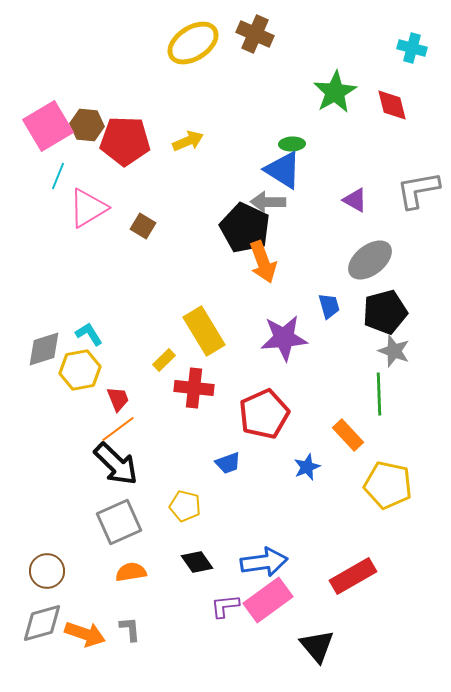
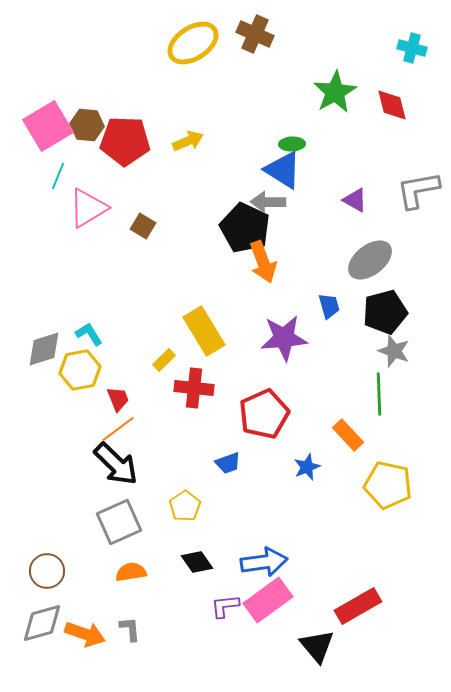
yellow pentagon at (185, 506): rotated 24 degrees clockwise
red rectangle at (353, 576): moved 5 px right, 30 px down
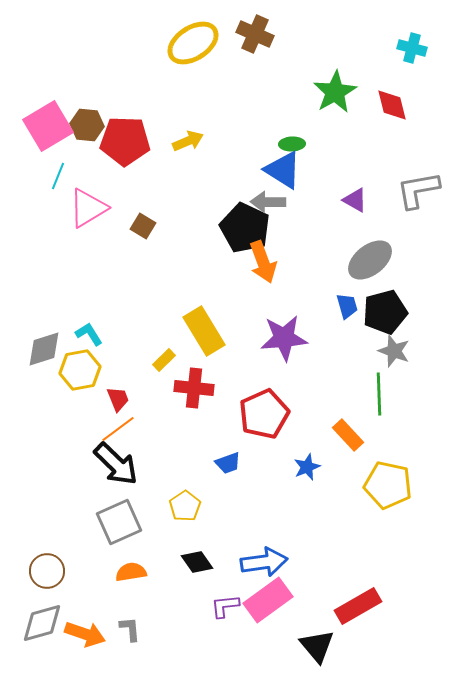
blue trapezoid at (329, 306): moved 18 px right
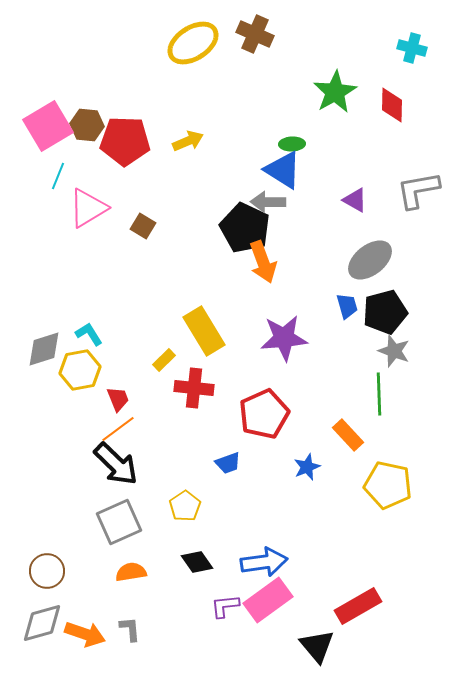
red diamond at (392, 105): rotated 15 degrees clockwise
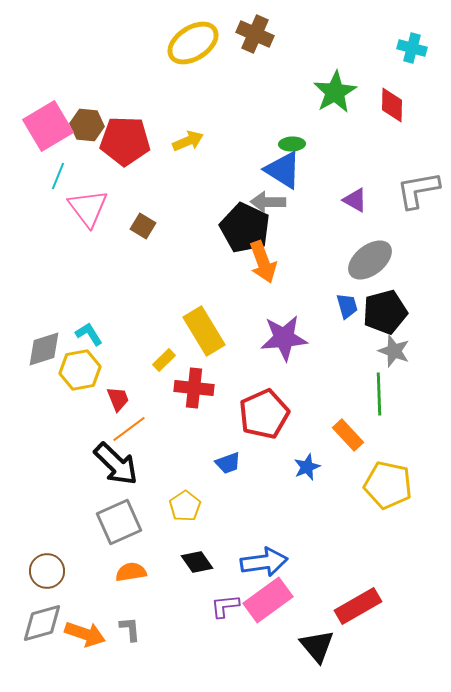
pink triangle at (88, 208): rotated 36 degrees counterclockwise
orange line at (118, 429): moved 11 px right
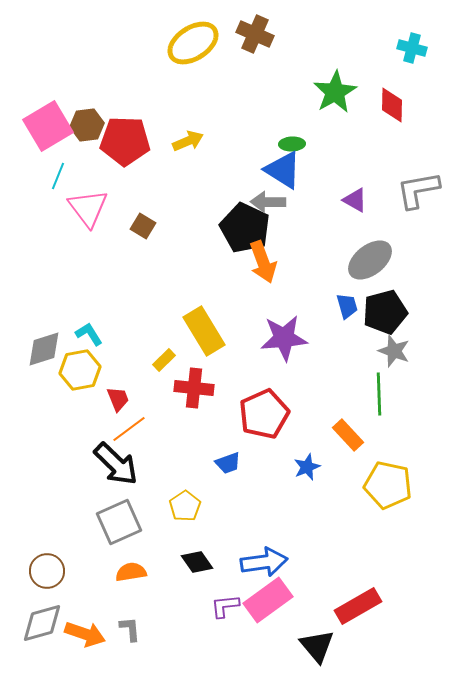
brown hexagon at (87, 125): rotated 12 degrees counterclockwise
